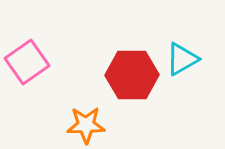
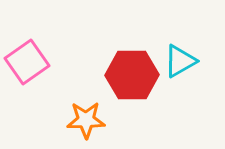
cyan triangle: moved 2 px left, 2 px down
orange star: moved 5 px up
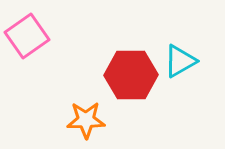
pink square: moved 26 px up
red hexagon: moved 1 px left
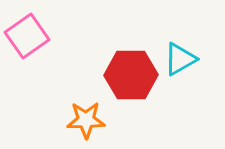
cyan triangle: moved 2 px up
